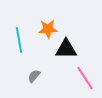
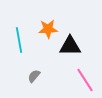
black triangle: moved 4 px right, 3 px up
pink line: moved 2 px down
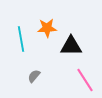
orange star: moved 1 px left, 1 px up
cyan line: moved 2 px right, 1 px up
black triangle: moved 1 px right
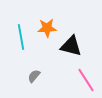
cyan line: moved 2 px up
black triangle: rotated 15 degrees clockwise
pink line: moved 1 px right
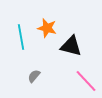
orange star: rotated 18 degrees clockwise
pink line: moved 1 px down; rotated 10 degrees counterclockwise
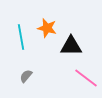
black triangle: rotated 15 degrees counterclockwise
gray semicircle: moved 8 px left
pink line: moved 3 px up; rotated 10 degrees counterclockwise
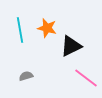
cyan line: moved 1 px left, 7 px up
black triangle: rotated 25 degrees counterclockwise
gray semicircle: rotated 32 degrees clockwise
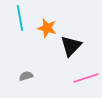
cyan line: moved 12 px up
black triangle: rotated 20 degrees counterclockwise
pink line: rotated 55 degrees counterclockwise
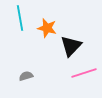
pink line: moved 2 px left, 5 px up
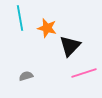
black triangle: moved 1 px left
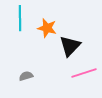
cyan line: rotated 10 degrees clockwise
